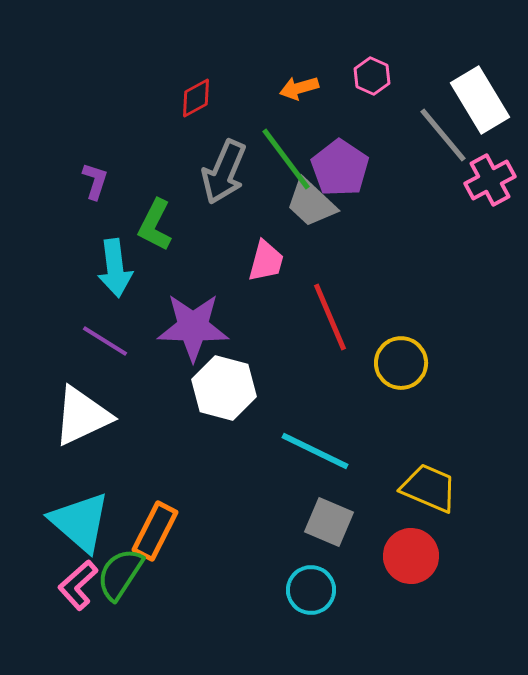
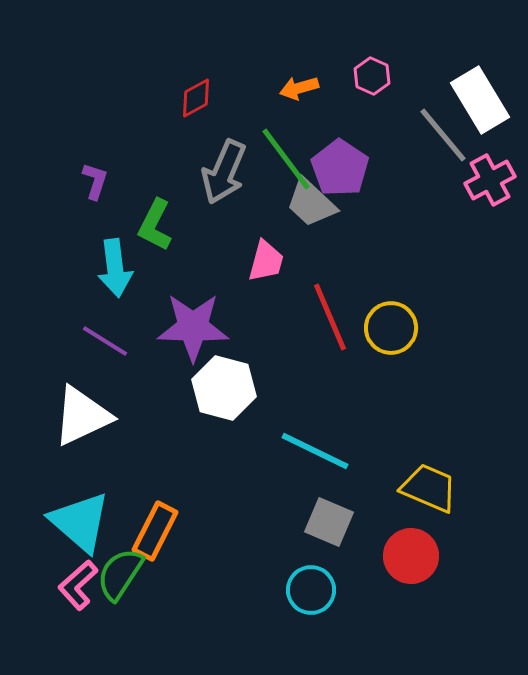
yellow circle: moved 10 px left, 35 px up
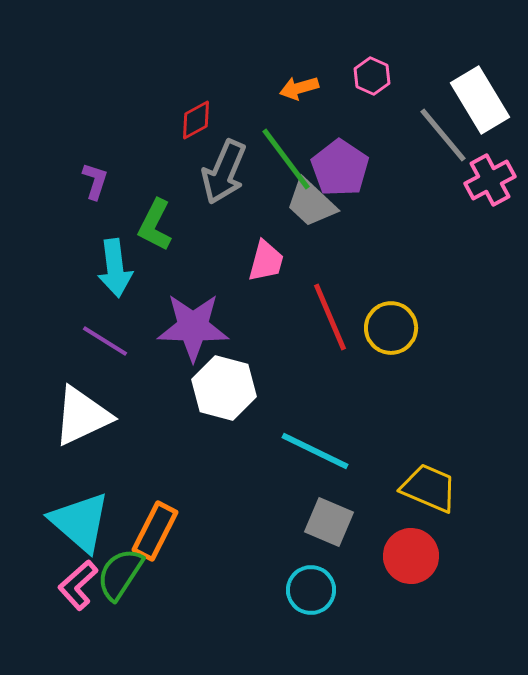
red diamond: moved 22 px down
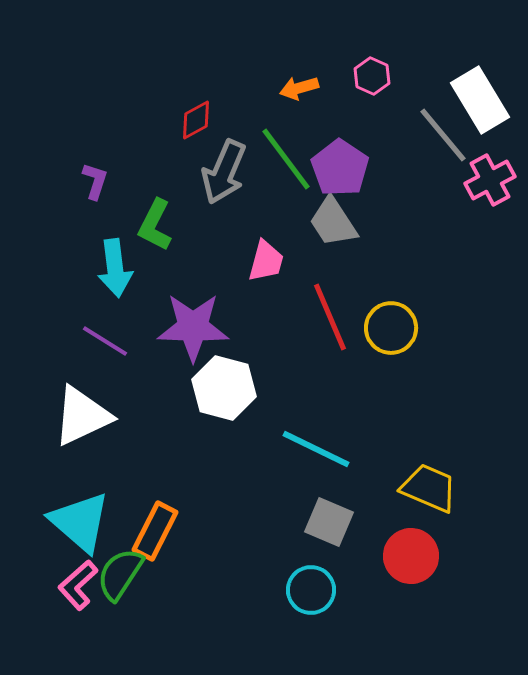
gray trapezoid: moved 22 px right, 19 px down; rotated 14 degrees clockwise
cyan line: moved 1 px right, 2 px up
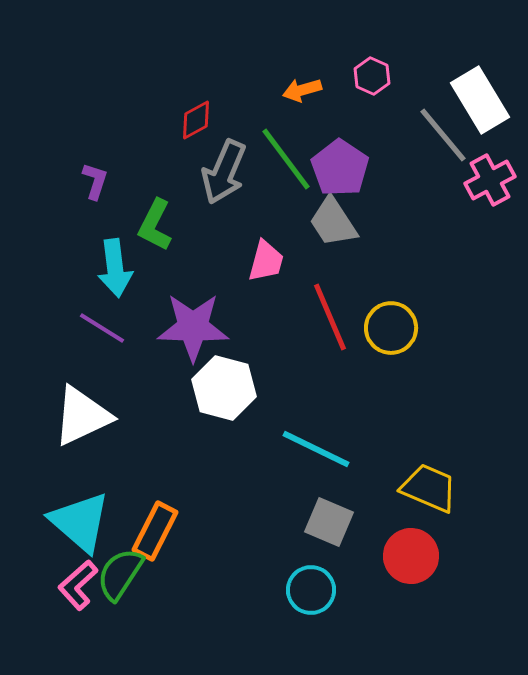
orange arrow: moved 3 px right, 2 px down
purple line: moved 3 px left, 13 px up
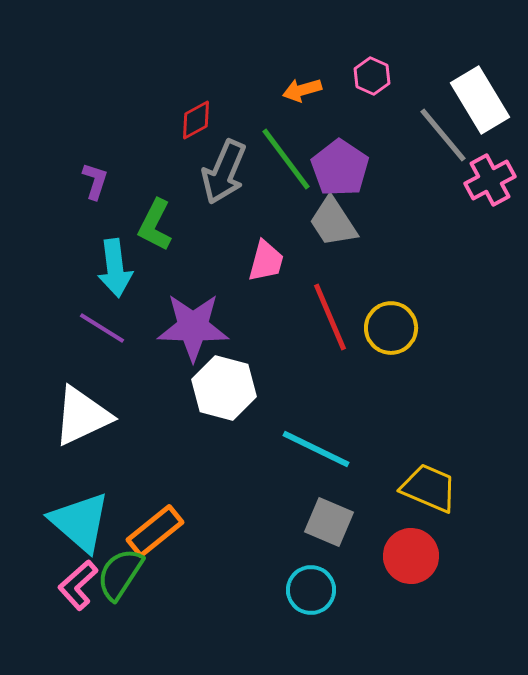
orange rectangle: rotated 24 degrees clockwise
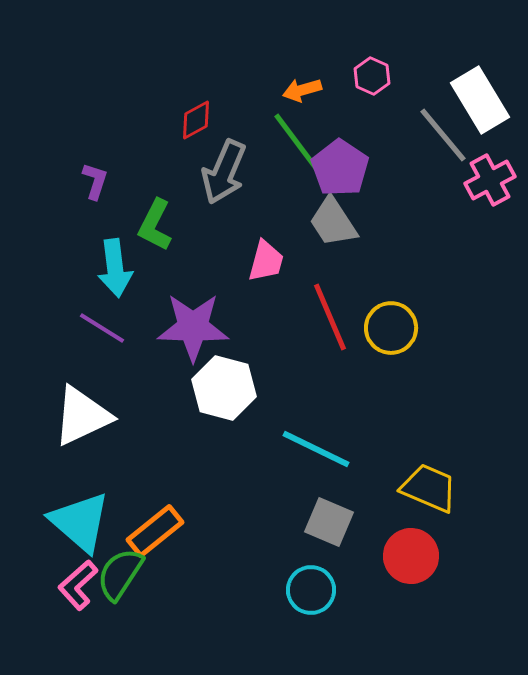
green line: moved 12 px right, 15 px up
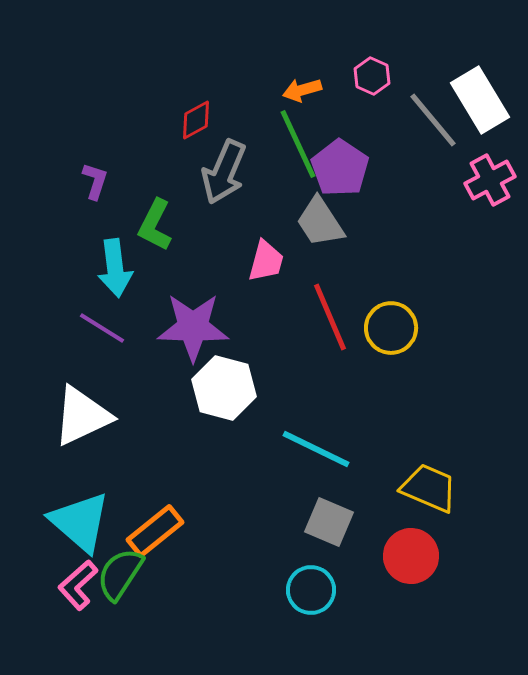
gray line: moved 10 px left, 15 px up
green line: rotated 12 degrees clockwise
gray trapezoid: moved 13 px left
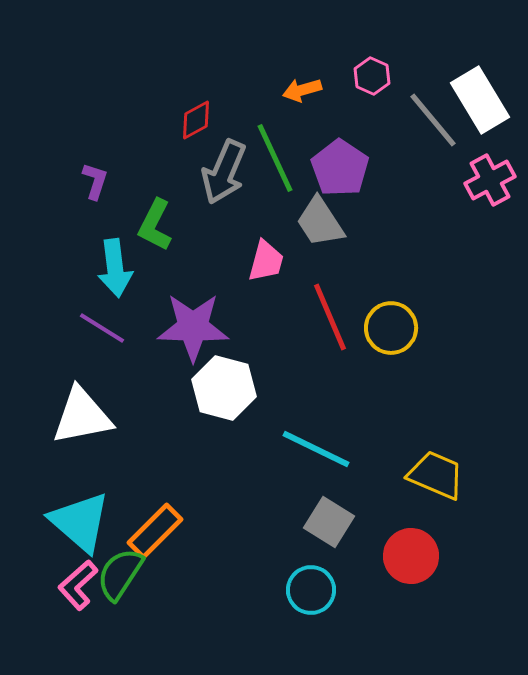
green line: moved 23 px left, 14 px down
white triangle: rotated 14 degrees clockwise
yellow trapezoid: moved 7 px right, 13 px up
gray square: rotated 9 degrees clockwise
orange rectangle: rotated 6 degrees counterclockwise
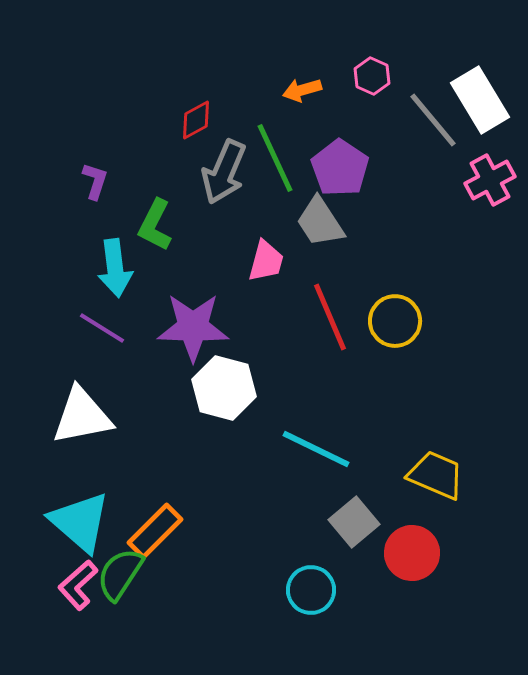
yellow circle: moved 4 px right, 7 px up
gray square: moved 25 px right; rotated 18 degrees clockwise
red circle: moved 1 px right, 3 px up
